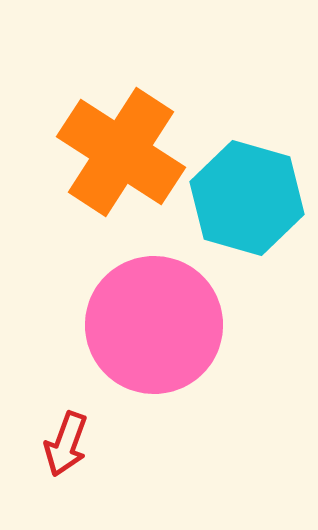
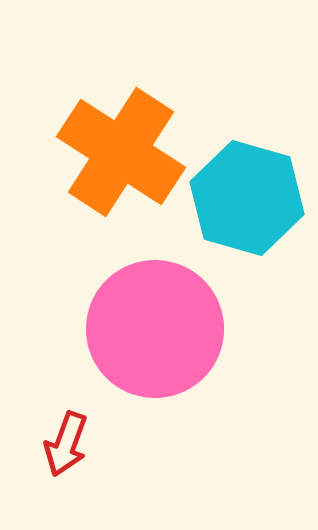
pink circle: moved 1 px right, 4 px down
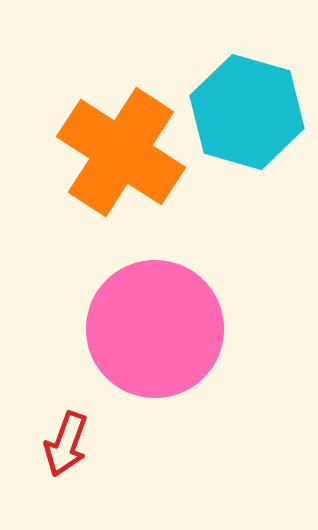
cyan hexagon: moved 86 px up
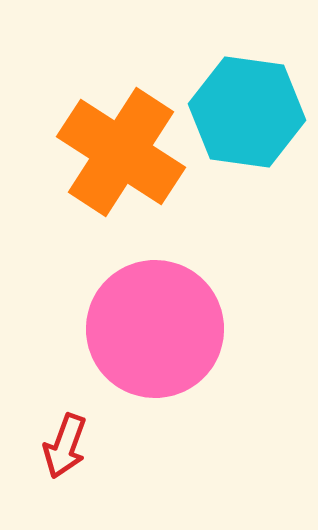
cyan hexagon: rotated 8 degrees counterclockwise
red arrow: moved 1 px left, 2 px down
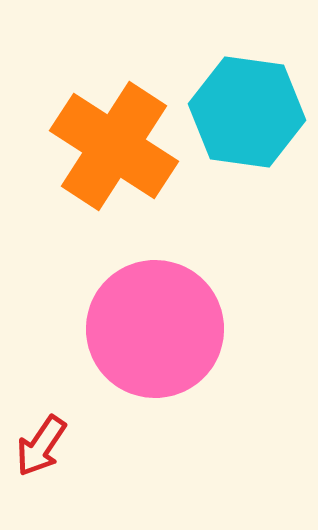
orange cross: moved 7 px left, 6 px up
red arrow: moved 24 px left; rotated 14 degrees clockwise
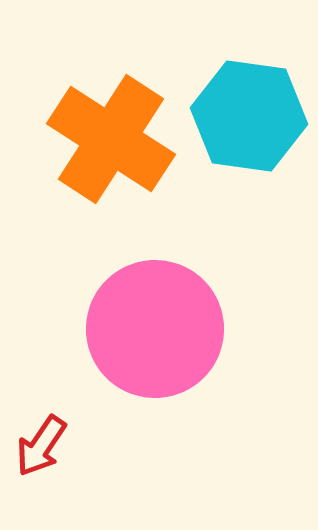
cyan hexagon: moved 2 px right, 4 px down
orange cross: moved 3 px left, 7 px up
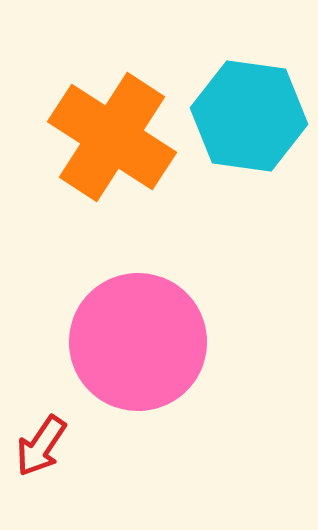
orange cross: moved 1 px right, 2 px up
pink circle: moved 17 px left, 13 px down
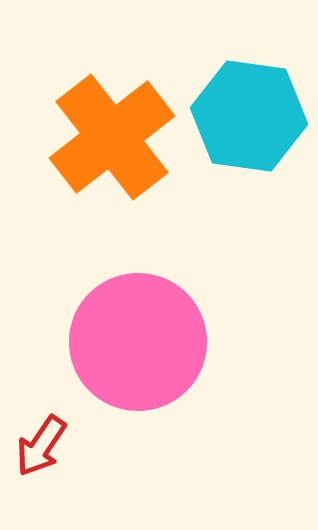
orange cross: rotated 19 degrees clockwise
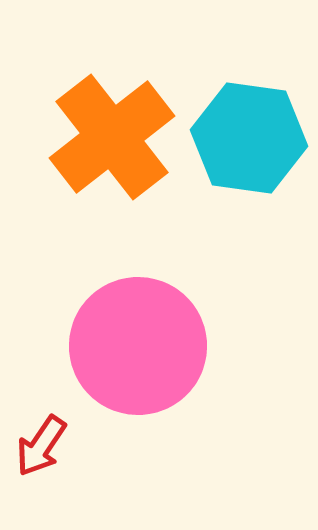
cyan hexagon: moved 22 px down
pink circle: moved 4 px down
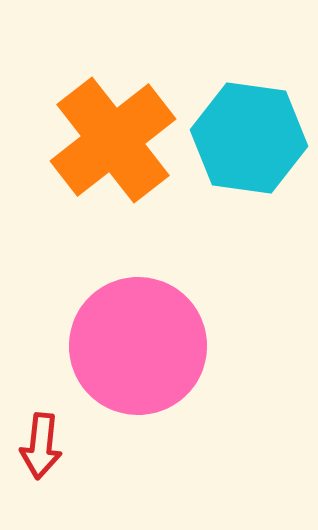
orange cross: moved 1 px right, 3 px down
red arrow: rotated 28 degrees counterclockwise
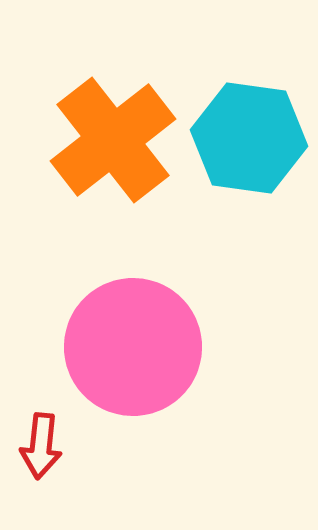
pink circle: moved 5 px left, 1 px down
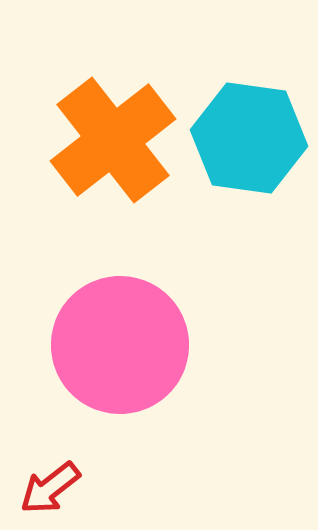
pink circle: moved 13 px left, 2 px up
red arrow: moved 9 px right, 42 px down; rotated 46 degrees clockwise
